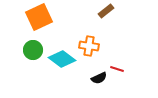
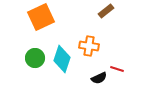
orange square: moved 2 px right
green circle: moved 2 px right, 8 px down
cyan diamond: rotated 72 degrees clockwise
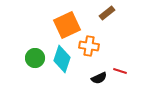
brown rectangle: moved 1 px right, 2 px down
orange square: moved 26 px right, 8 px down
red line: moved 3 px right, 2 px down
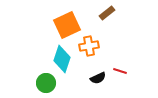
orange cross: rotated 18 degrees counterclockwise
green circle: moved 11 px right, 25 px down
black semicircle: moved 1 px left
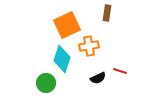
brown rectangle: rotated 42 degrees counterclockwise
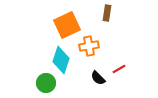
cyan diamond: moved 1 px left, 1 px down
red line: moved 1 px left, 2 px up; rotated 48 degrees counterclockwise
black semicircle: rotated 70 degrees clockwise
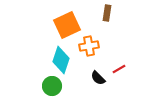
green circle: moved 6 px right, 3 px down
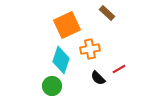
brown rectangle: rotated 56 degrees counterclockwise
orange cross: moved 1 px right, 3 px down
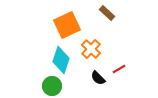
orange cross: moved 1 px right; rotated 36 degrees counterclockwise
